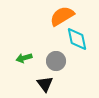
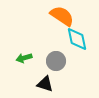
orange semicircle: rotated 65 degrees clockwise
black triangle: rotated 36 degrees counterclockwise
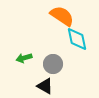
gray circle: moved 3 px left, 3 px down
black triangle: moved 2 px down; rotated 12 degrees clockwise
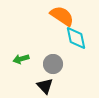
cyan diamond: moved 1 px left, 1 px up
green arrow: moved 3 px left, 1 px down
black triangle: rotated 18 degrees clockwise
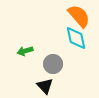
orange semicircle: moved 17 px right; rotated 15 degrees clockwise
green arrow: moved 4 px right, 8 px up
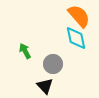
green arrow: rotated 77 degrees clockwise
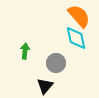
green arrow: rotated 35 degrees clockwise
gray circle: moved 3 px right, 1 px up
black triangle: rotated 24 degrees clockwise
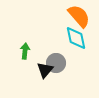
black triangle: moved 16 px up
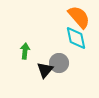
orange semicircle: moved 1 px down
gray circle: moved 3 px right
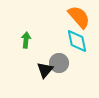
cyan diamond: moved 1 px right, 3 px down
green arrow: moved 1 px right, 11 px up
